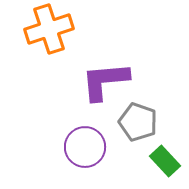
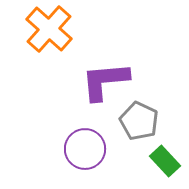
orange cross: rotated 30 degrees counterclockwise
gray pentagon: moved 1 px right, 1 px up; rotated 6 degrees clockwise
purple circle: moved 2 px down
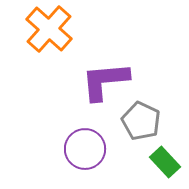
gray pentagon: moved 2 px right
green rectangle: moved 1 px down
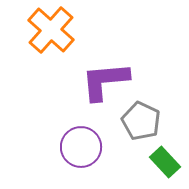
orange cross: moved 2 px right, 1 px down
purple circle: moved 4 px left, 2 px up
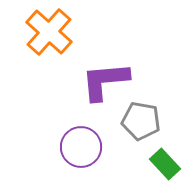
orange cross: moved 2 px left, 2 px down
gray pentagon: rotated 15 degrees counterclockwise
green rectangle: moved 2 px down
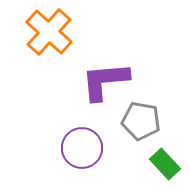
purple circle: moved 1 px right, 1 px down
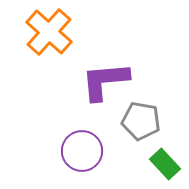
purple circle: moved 3 px down
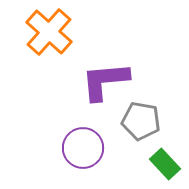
purple circle: moved 1 px right, 3 px up
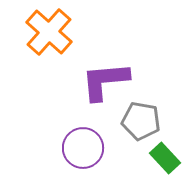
green rectangle: moved 6 px up
